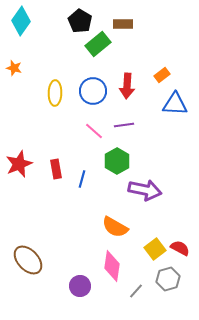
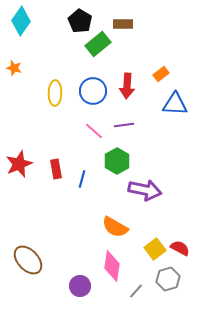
orange rectangle: moved 1 px left, 1 px up
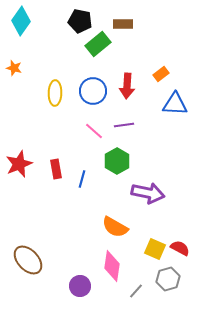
black pentagon: rotated 20 degrees counterclockwise
purple arrow: moved 3 px right, 3 px down
yellow square: rotated 30 degrees counterclockwise
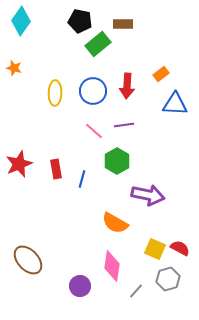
purple arrow: moved 2 px down
orange semicircle: moved 4 px up
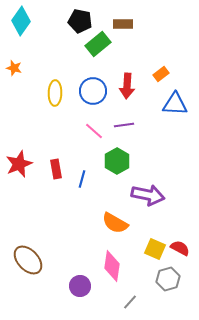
gray line: moved 6 px left, 11 px down
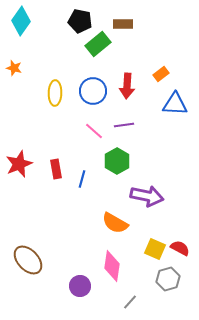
purple arrow: moved 1 px left, 1 px down
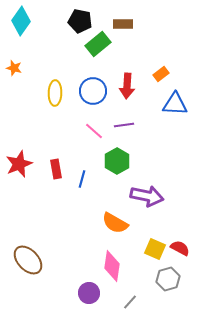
purple circle: moved 9 px right, 7 px down
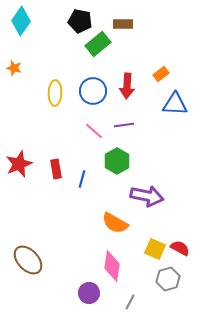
gray line: rotated 14 degrees counterclockwise
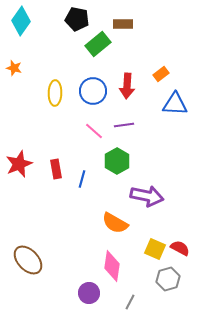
black pentagon: moved 3 px left, 2 px up
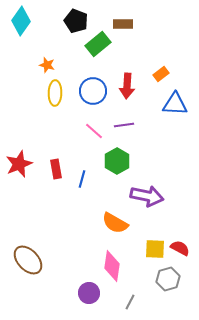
black pentagon: moved 1 px left, 2 px down; rotated 10 degrees clockwise
orange star: moved 33 px right, 3 px up
yellow square: rotated 20 degrees counterclockwise
